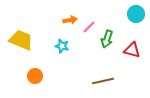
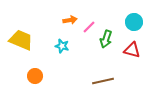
cyan circle: moved 2 px left, 8 px down
green arrow: moved 1 px left
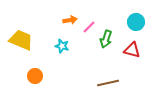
cyan circle: moved 2 px right
brown line: moved 5 px right, 2 px down
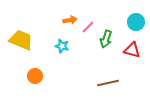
pink line: moved 1 px left
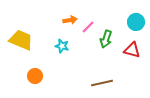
brown line: moved 6 px left
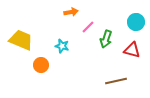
orange arrow: moved 1 px right, 8 px up
orange circle: moved 6 px right, 11 px up
brown line: moved 14 px right, 2 px up
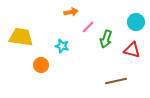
yellow trapezoid: moved 3 px up; rotated 15 degrees counterclockwise
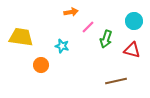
cyan circle: moved 2 px left, 1 px up
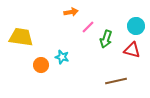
cyan circle: moved 2 px right, 5 px down
cyan star: moved 11 px down
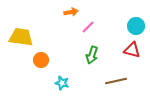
green arrow: moved 14 px left, 16 px down
cyan star: moved 26 px down
orange circle: moved 5 px up
